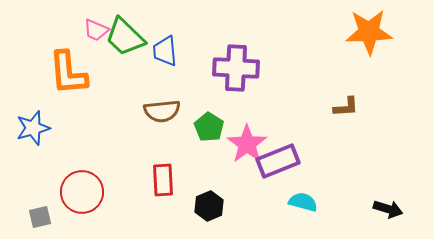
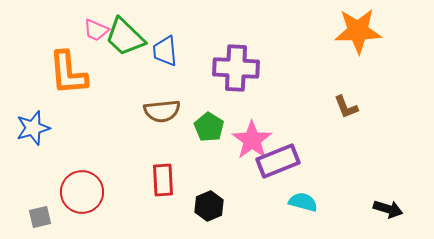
orange star: moved 11 px left, 1 px up
brown L-shape: rotated 72 degrees clockwise
pink star: moved 5 px right, 4 px up
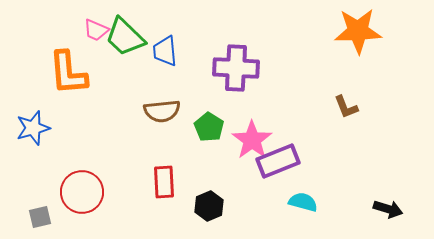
red rectangle: moved 1 px right, 2 px down
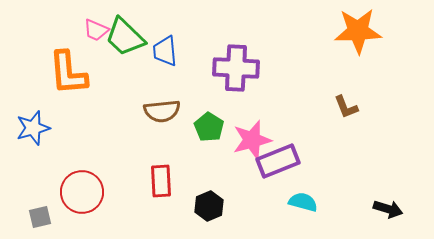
pink star: rotated 21 degrees clockwise
red rectangle: moved 3 px left, 1 px up
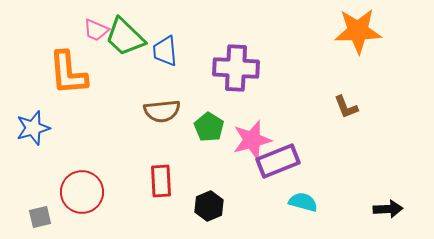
black arrow: rotated 20 degrees counterclockwise
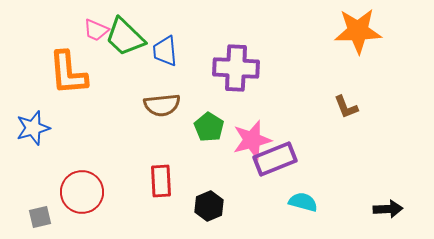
brown semicircle: moved 6 px up
purple rectangle: moved 3 px left, 2 px up
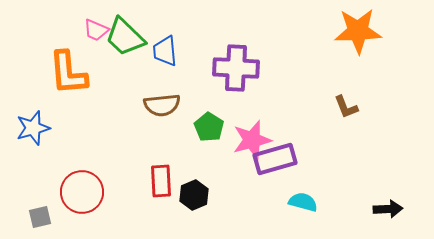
purple rectangle: rotated 6 degrees clockwise
black hexagon: moved 15 px left, 11 px up
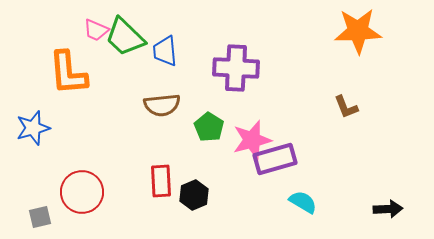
cyan semicircle: rotated 16 degrees clockwise
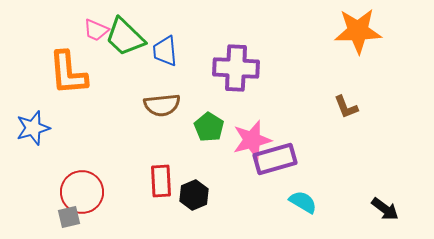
black arrow: moved 3 px left; rotated 40 degrees clockwise
gray square: moved 29 px right
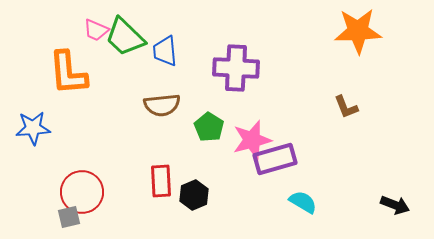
blue star: rotated 12 degrees clockwise
black arrow: moved 10 px right, 4 px up; rotated 16 degrees counterclockwise
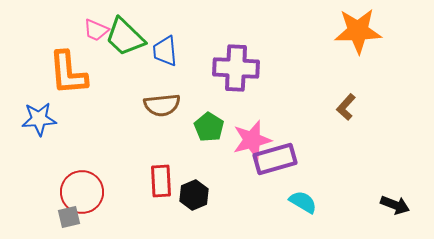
brown L-shape: rotated 64 degrees clockwise
blue star: moved 6 px right, 9 px up
